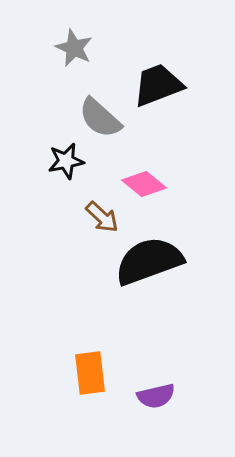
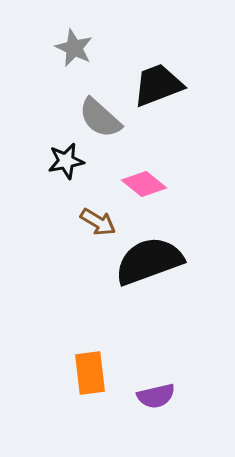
brown arrow: moved 4 px left, 5 px down; rotated 12 degrees counterclockwise
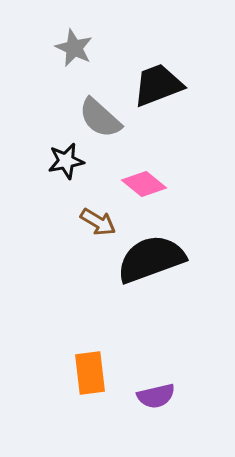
black semicircle: moved 2 px right, 2 px up
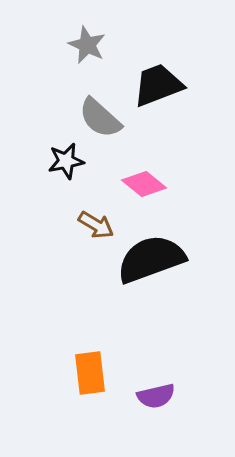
gray star: moved 13 px right, 3 px up
brown arrow: moved 2 px left, 3 px down
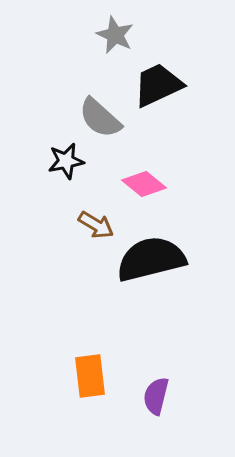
gray star: moved 28 px right, 10 px up
black trapezoid: rotated 4 degrees counterclockwise
black semicircle: rotated 6 degrees clockwise
orange rectangle: moved 3 px down
purple semicircle: rotated 117 degrees clockwise
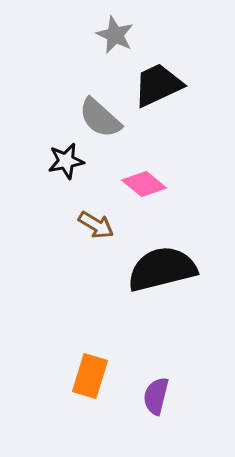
black semicircle: moved 11 px right, 10 px down
orange rectangle: rotated 24 degrees clockwise
